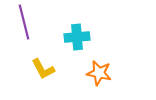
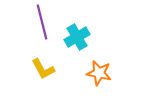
purple line: moved 18 px right
cyan cross: rotated 25 degrees counterclockwise
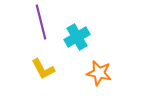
purple line: moved 1 px left
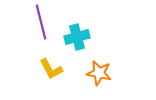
cyan cross: rotated 15 degrees clockwise
yellow L-shape: moved 8 px right
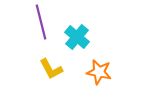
cyan cross: rotated 35 degrees counterclockwise
orange star: moved 1 px up
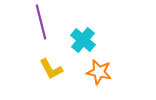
cyan cross: moved 6 px right, 3 px down
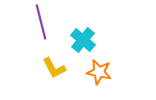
yellow L-shape: moved 3 px right, 1 px up
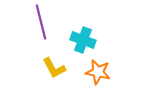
cyan cross: rotated 20 degrees counterclockwise
orange star: moved 1 px left
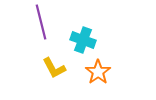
orange star: rotated 25 degrees clockwise
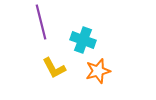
orange star: moved 1 px up; rotated 20 degrees clockwise
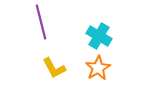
cyan cross: moved 16 px right, 4 px up; rotated 10 degrees clockwise
orange star: moved 3 px up; rotated 15 degrees counterclockwise
